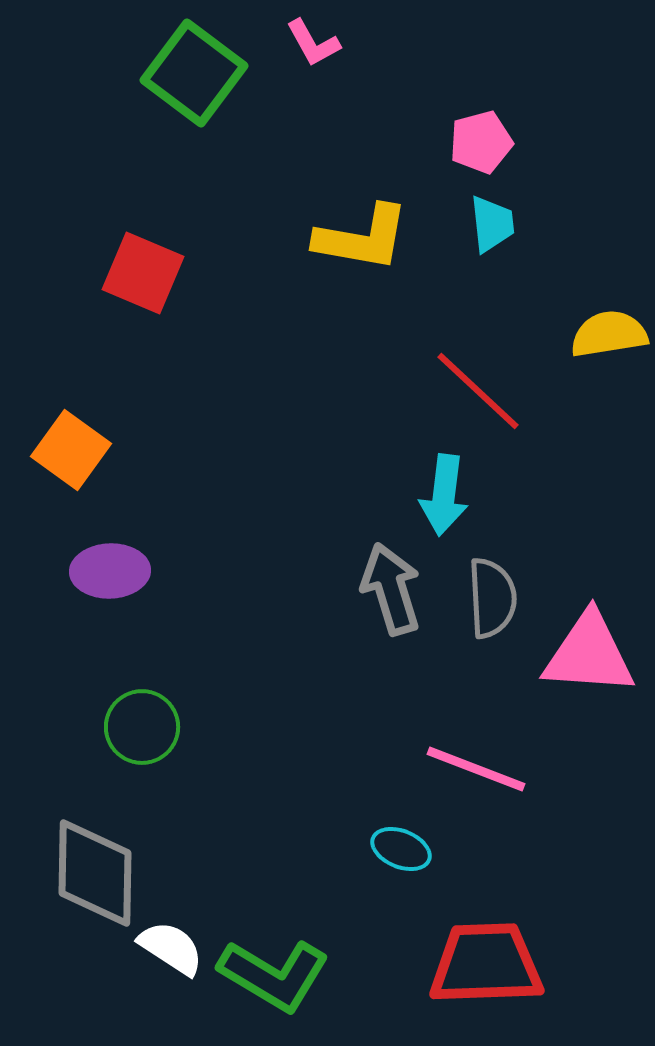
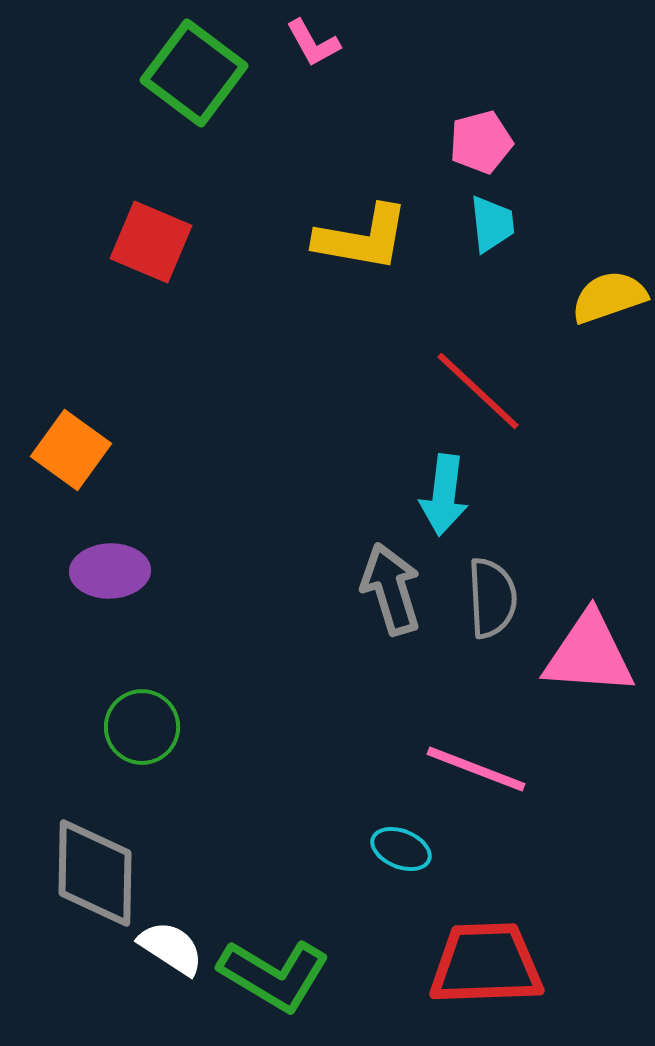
red square: moved 8 px right, 31 px up
yellow semicircle: moved 37 px up; rotated 10 degrees counterclockwise
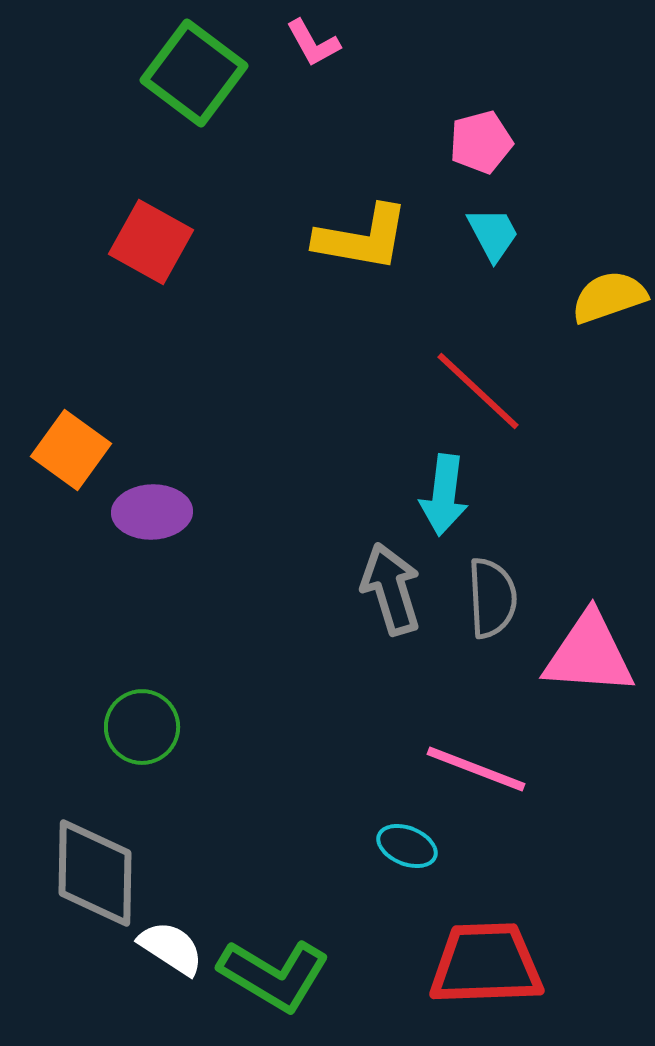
cyan trapezoid: moved 1 px right, 10 px down; rotated 22 degrees counterclockwise
red square: rotated 6 degrees clockwise
purple ellipse: moved 42 px right, 59 px up
cyan ellipse: moved 6 px right, 3 px up
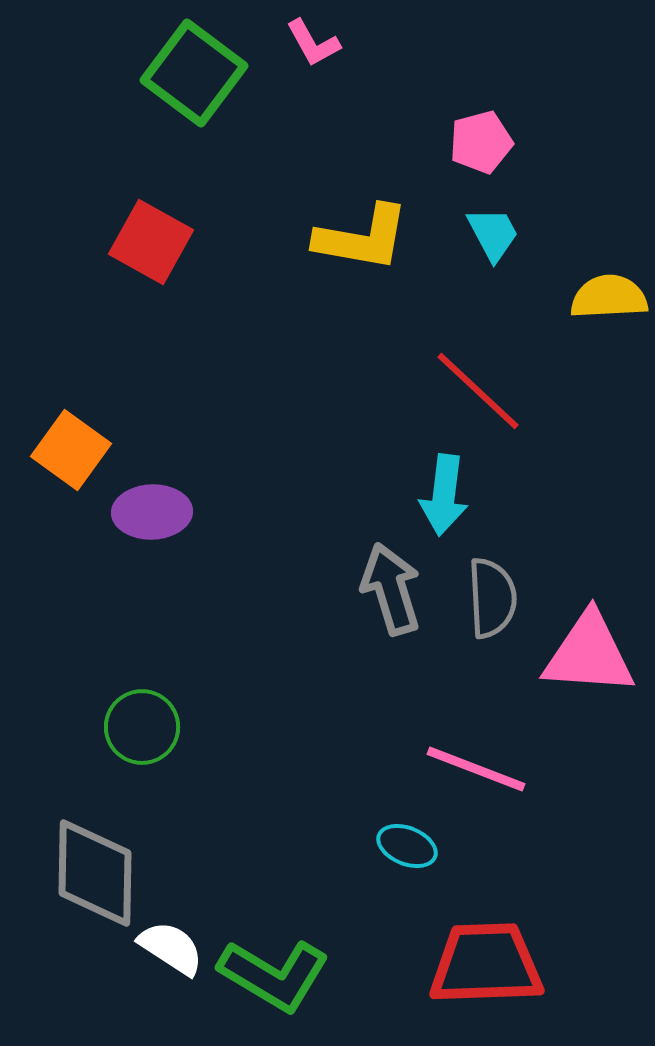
yellow semicircle: rotated 16 degrees clockwise
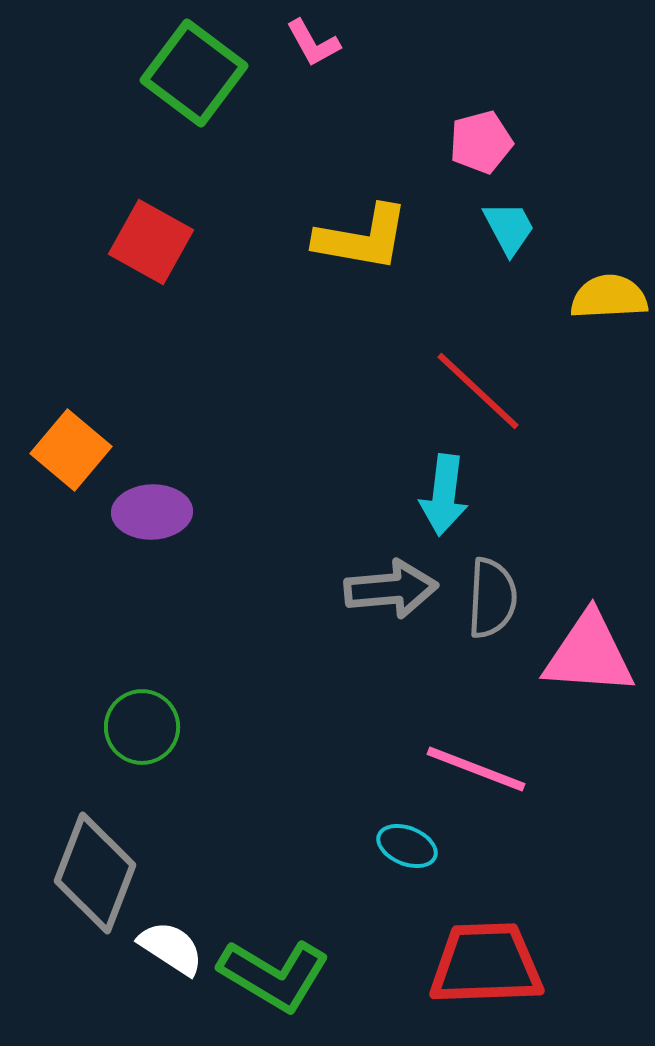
cyan trapezoid: moved 16 px right, 6 px up
orange square: rotated 4 degrees clockwise
gray arrow: rotated 102 degrees clockwise
gray semicircle: rotated 6 degrees clockwise
gray diamond: rotated 20 degrees clockwise
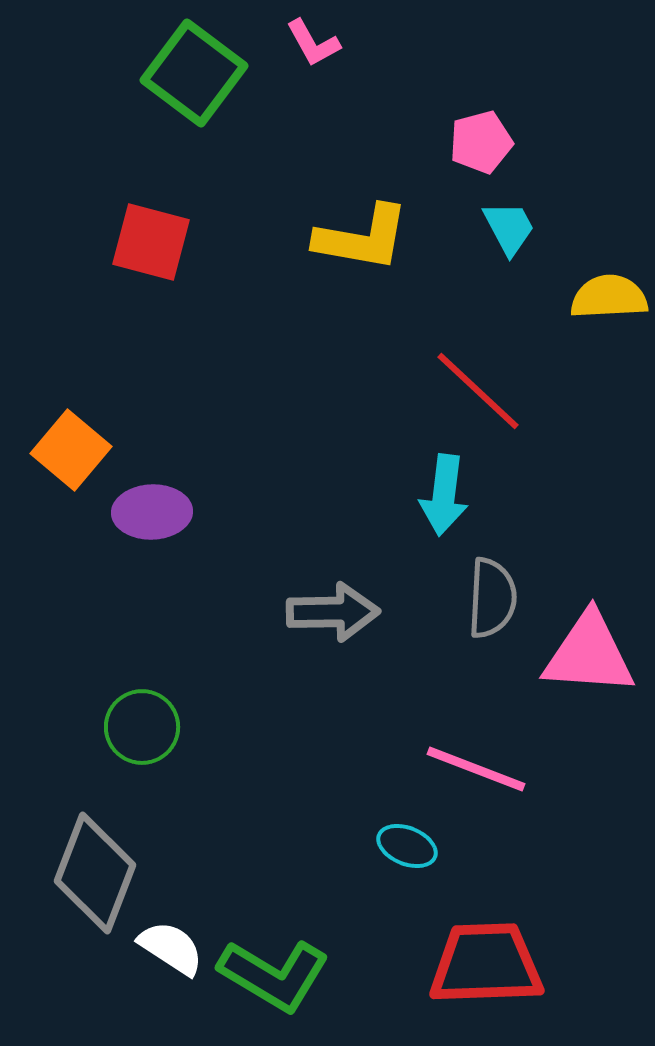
red square: rotated 14 degrees counterclockwise
gray arrow: moved 58 px left, 23 px down; rotated 4 degrees clockwise
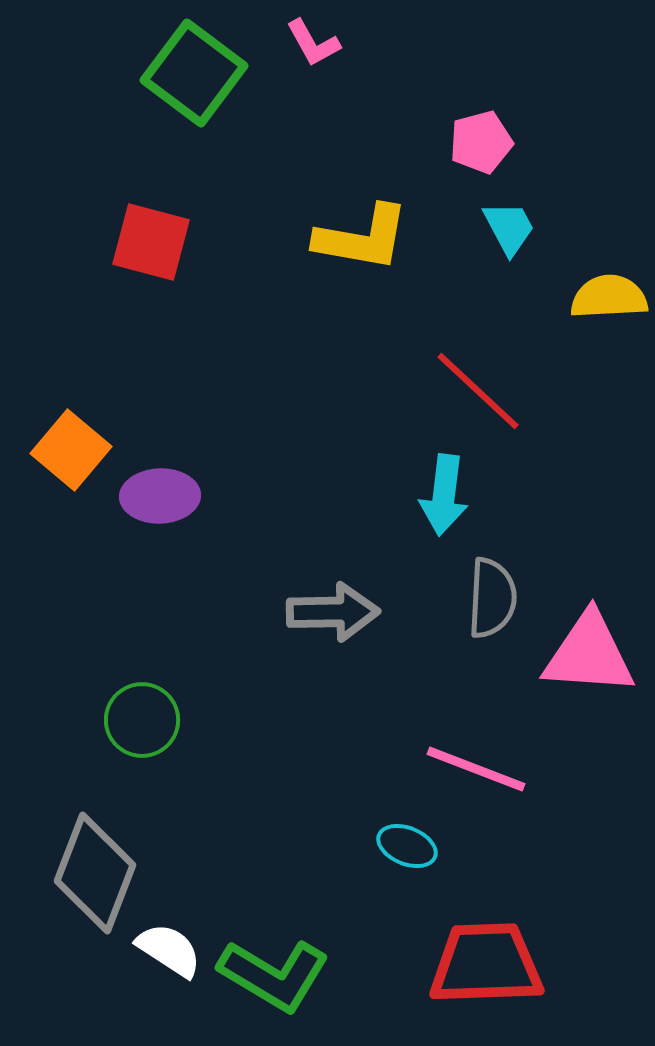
purple ellipse: moved 8 px right, 16 px up
green circle: moved 7 px up
white semicircle: moved 2 px left, 2 px down
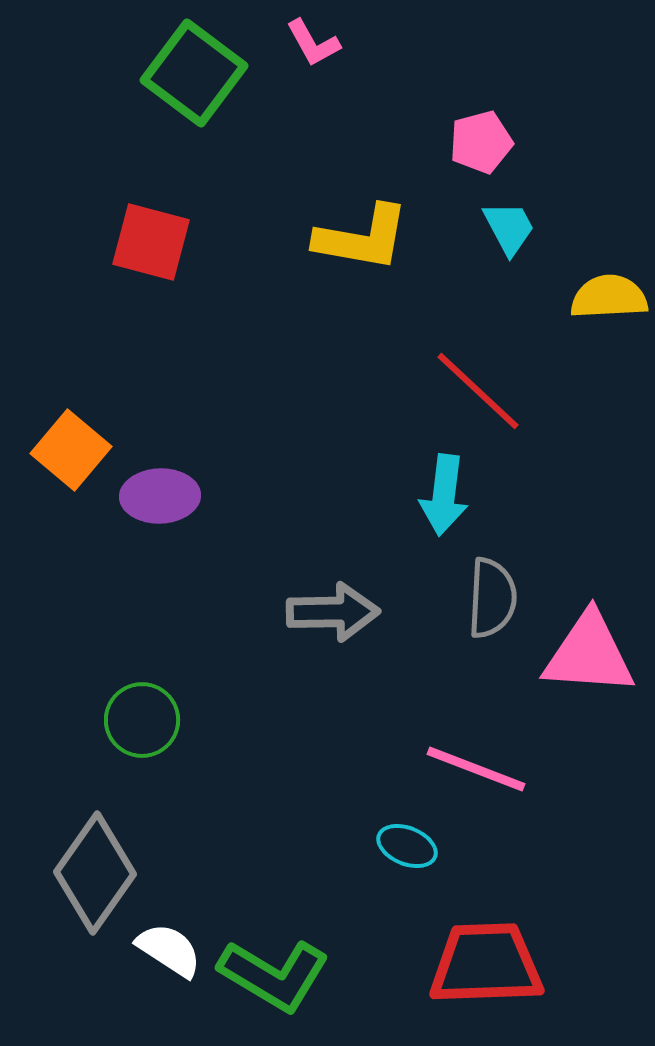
gray diamond: rotated 14 degrees clockwise
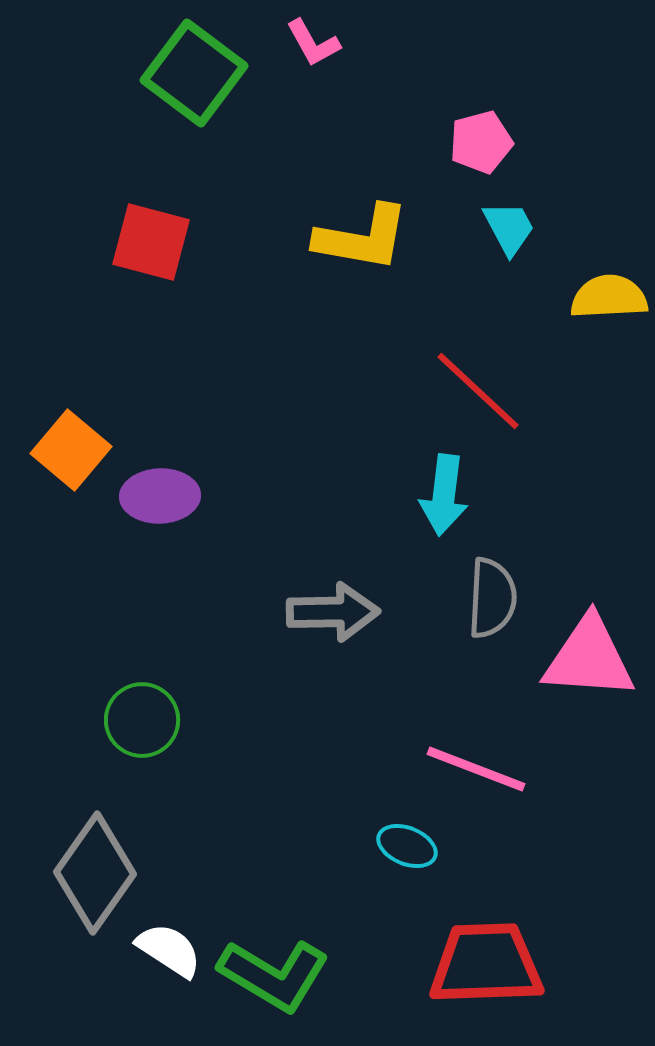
pink triangle: moved 4 px down
